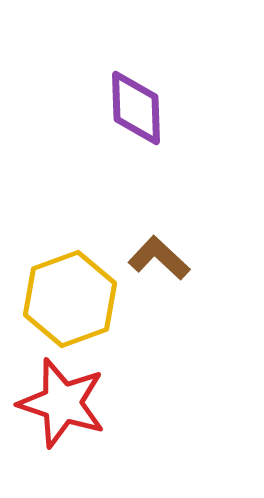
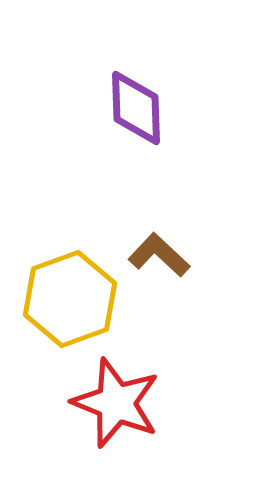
brown L-shape: moved 3 px up
red star: moved 54 px right; rotated 4 degrees clockwise
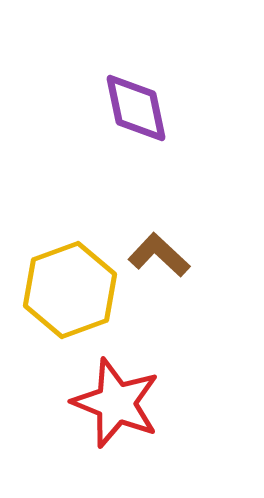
purple diamond: rotated 10 degrees counterclockwise
yellow hexagon: moved 9 px up
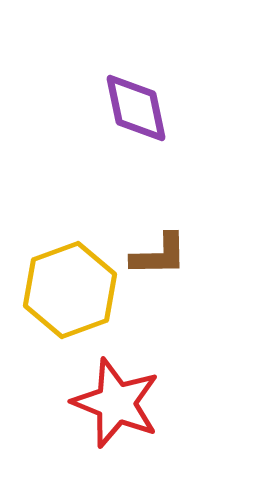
brown L-shape: rotated 136 degrees clockwise
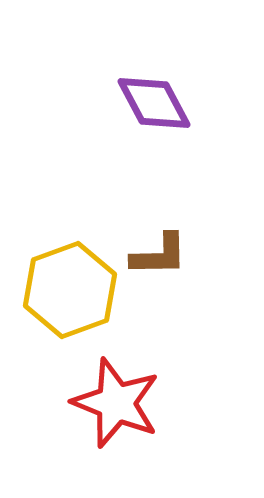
purple diamond: moved 18 px right, 5 px up; rotated 16 degrees counterclockwise
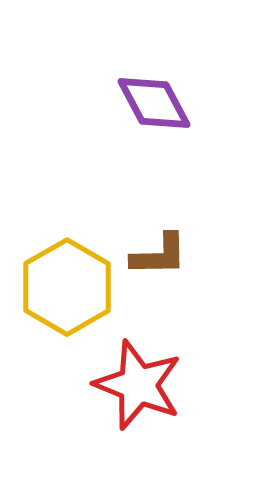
yellow hexagon: moved 3 px left, 3 px up; rotated 10 degrees counterclockwise
red star: moved 22 px right, 18 px up
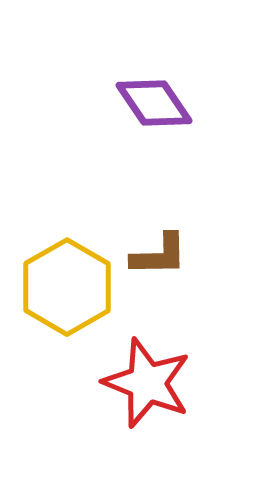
purple diamond: rotated 6 degrees counterclockwise
red star: moved 9 px right, 2 px up
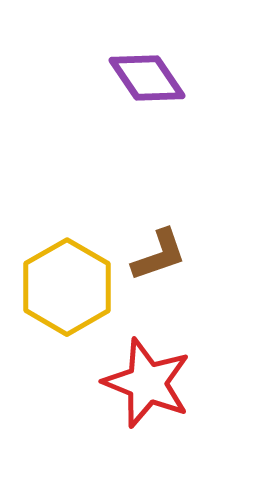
purple diamond: moved 7 px left, 25 px up
brown L-shape: rotated 18 degrees counterclockwise
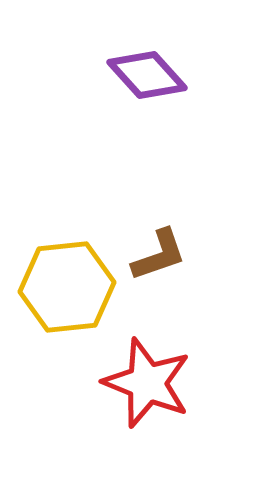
purple diamond: moved 3 px up; rotated 8 degrees counterclockwise
yellow hexagon: rotated 24 degrees clockwise
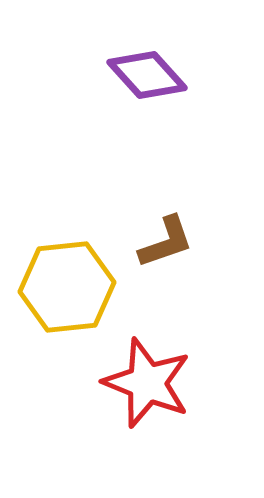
brown L-shape: moved 7 px right, 13 px up
